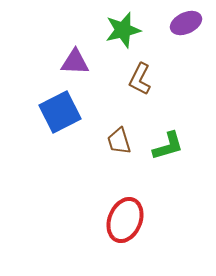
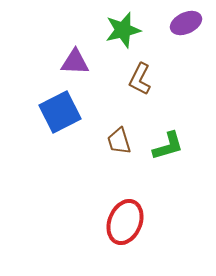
red ellipse: moved 2 px down
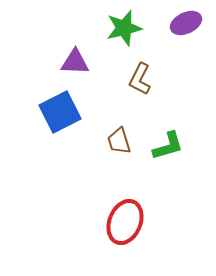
green star: moved 1 px right, 2 px up
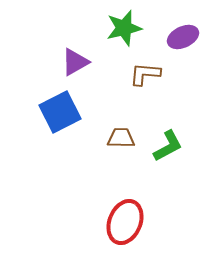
purple ellipse: moved 3 px left, 14 px down
purple triangle: rotated 32 degrees counterclockwise
brown L-shape: moved 5 px right, 5 px up; rotated 68 degrees clockwise
brown trapezoid: moved 2 px right, 3 px up; rotated 108 degrees clockwise
green L-shape: rotated 12 degrees counterclockwise
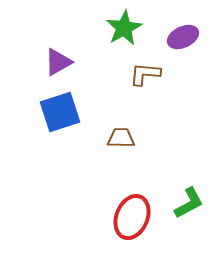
green star: rotated 15 degrees counterclockwise
purple triangle: moved 17 px left
blue square: rotated 9 degrees clockwise
green L-shape: moved 21 px right, 57 px down
red ellipse: moved 7 px right, 5 px up
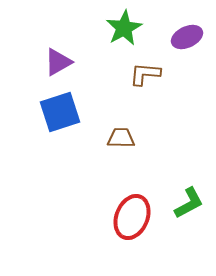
purple ellipse: moved 4 px right
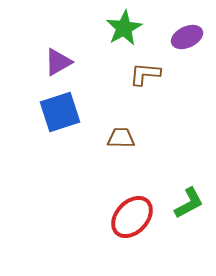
red ellipse: rotated 21 degrees clockwise
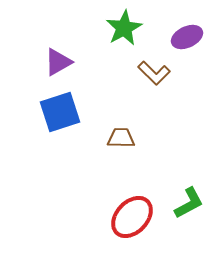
brown L-shape: moved 9 px right, 1 px up; rotated 140 degrees counterclockwise
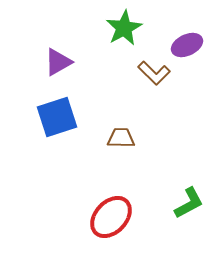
purple ellipse: moved 8 px down
blue square: moved 3 px left, 5 px down
red ellipse: moved 21 px left
